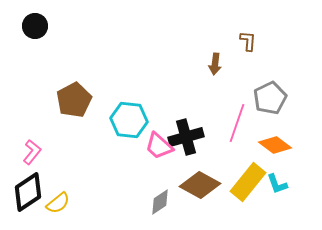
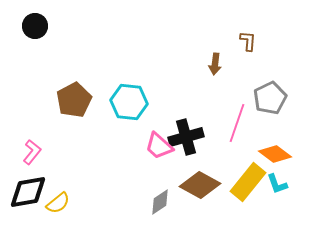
cyan hexagon: moved 18 px up
orange diamond: moved 9 px down
black diamond: rotated 24 degrees clockwise
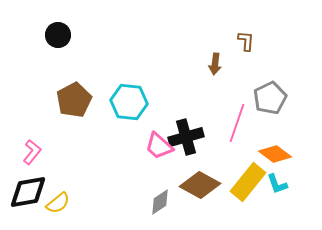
black circle: moved 23 px right, 9 px down
brown L-shape: moved 2 px left
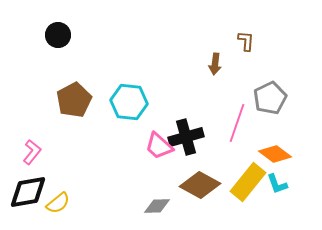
gray diamond: moved 3 px left, 4 px down; rotated 32 degrees clockwise
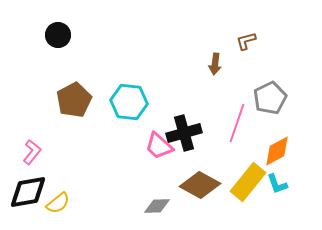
brown L-shape: rotated 110 degrees counterclockwise
black cross: moved 2 px left, 4 px up
orange diamond: moved 2 px right, 3 px up; rotated 64 degrees counterclockwise
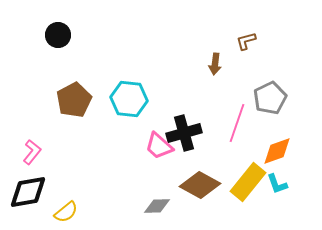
cyan hexagon: moved 3 px up
orange diamond: rotated 8 degrees clockwise
yellow semicircle: moved 8 px right, 9 px down
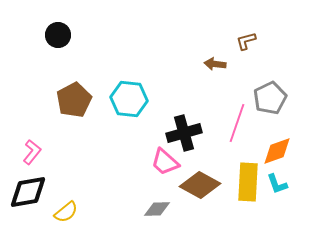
brown arrow: rotated 90 degrees clockwise
pink trapezoid: moved 6 px right, 16 px down
yellow rectangle: rotated 36 degrees counterclockwise
gray diamond: moved 3 px down
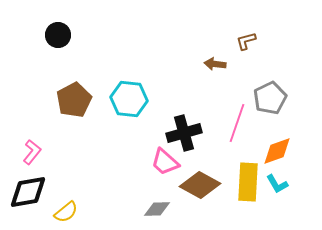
cyan L-shape: rotated 10 degrees counterclockwise
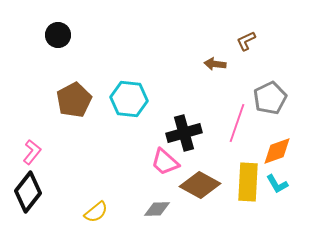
brown L-shape: rotated 10 degrees counterclockwise
black diamond: rotated 42 degrees counterclockwise
yellow semicircle: moved 30 px right
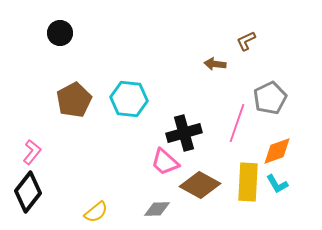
black circle: moved 2 px right, 2 px up
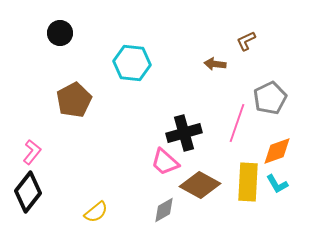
cyan hexagon: moved 3 px right, 36 px up
gray diamond: moved 7 px right, 1 px down; rotated 28 degrees counterclockwise
